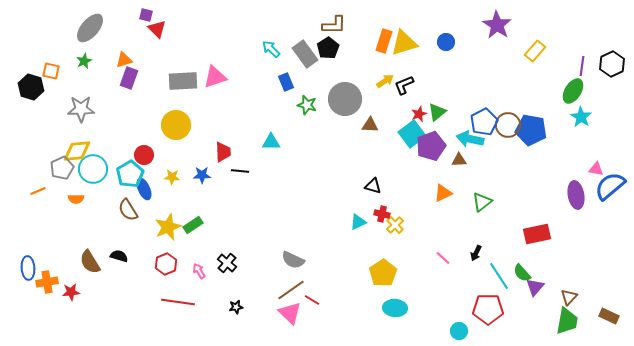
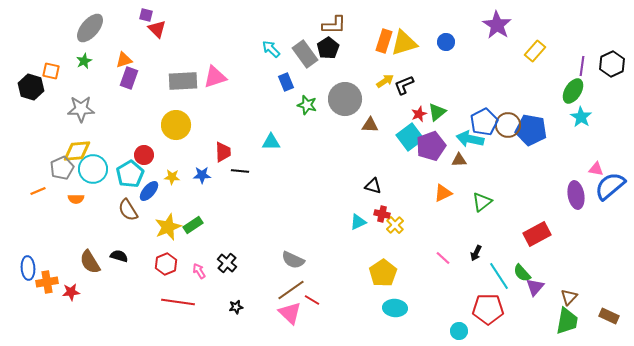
cyan square at (412, 134): moved 2 px left, 3 px down
blue ellipse at (144, 189): moved 5 px right, 2 px down; rotated 65 degrees clockwise
red rectangle at (537, 234): rotated 16 degrees counterclockwise
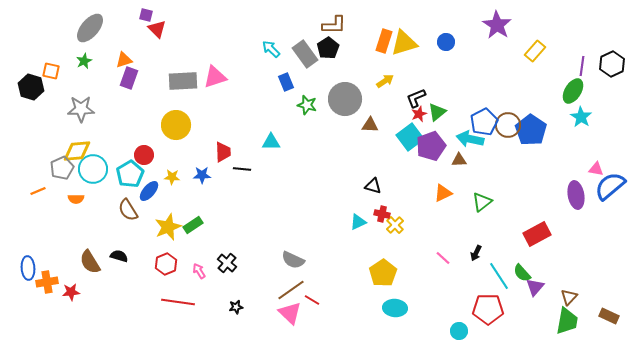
black L-shape at (404, 85): moved 12 px right, 13 px down
blue pentagon at (531, 130): rotated 24 degrees clockwise
black line at (240, 171): moved 2 px right, 2 px up
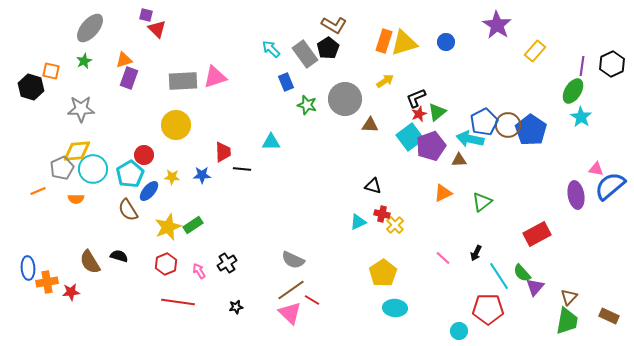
brown L-shape at (334, 25): rotated 30 degrees clockwise
black cross at (227, 263): rotated 18 degrees clockwise
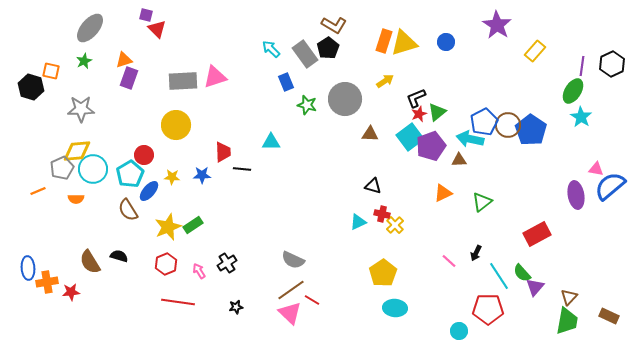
brown triangle at (370, 125): moved 9 px down
pink line at (443, 258): moved 6 px right, 3 px down
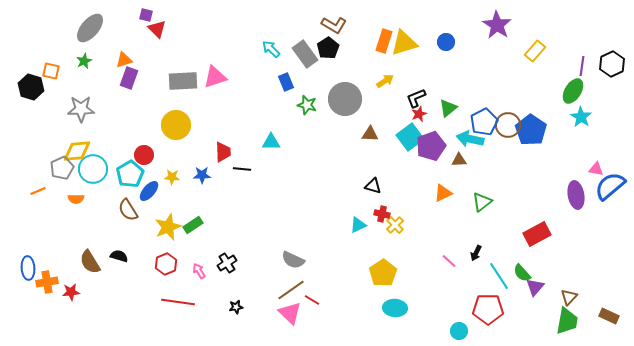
green triangle at (437, 112): moved 11 px right, 4 px up
cyan triangle at (358, 222): moved 3 px down
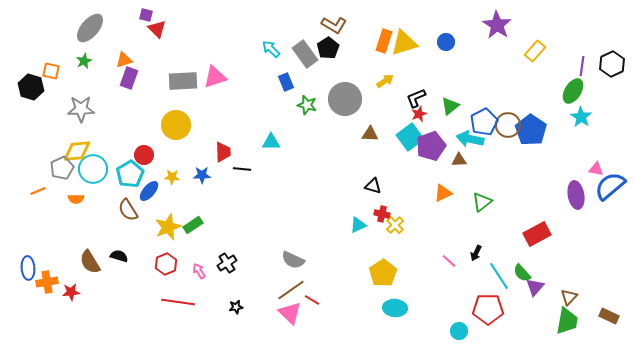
green triangle at (448, 108): moved 2 px right, 2 px up
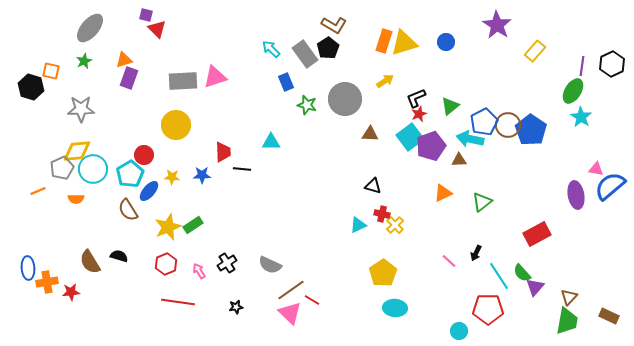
gray semicircle at (293, 260): moved 23 px left, 5 px down
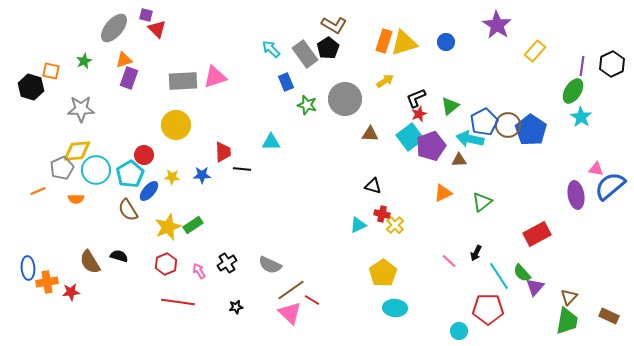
gray ellipse at (90, 28): moved 24 px right
cyan circle at (93, 169): moved 3 px right, 1 px down
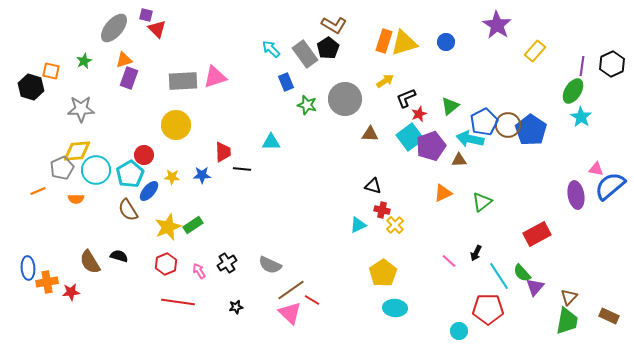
black L-shape at (416, 98): moved 10 px left
red cross at (382, 214): moved 4 px up
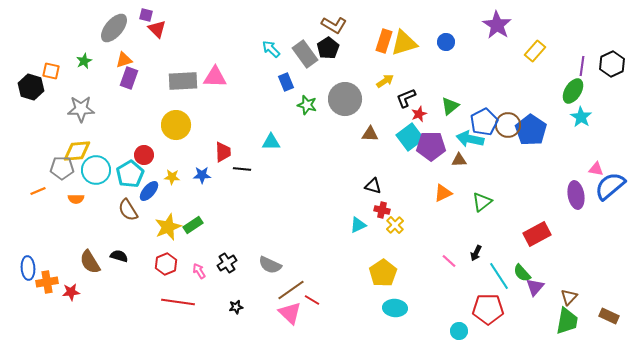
pink triangle at (215, 77): rotated 20 degrees clockwise
purple pentagon at (431, 146): rotated 20 degrees clockwise
gray pentagon at (62, 168): rotated 25 degrees clockwise
